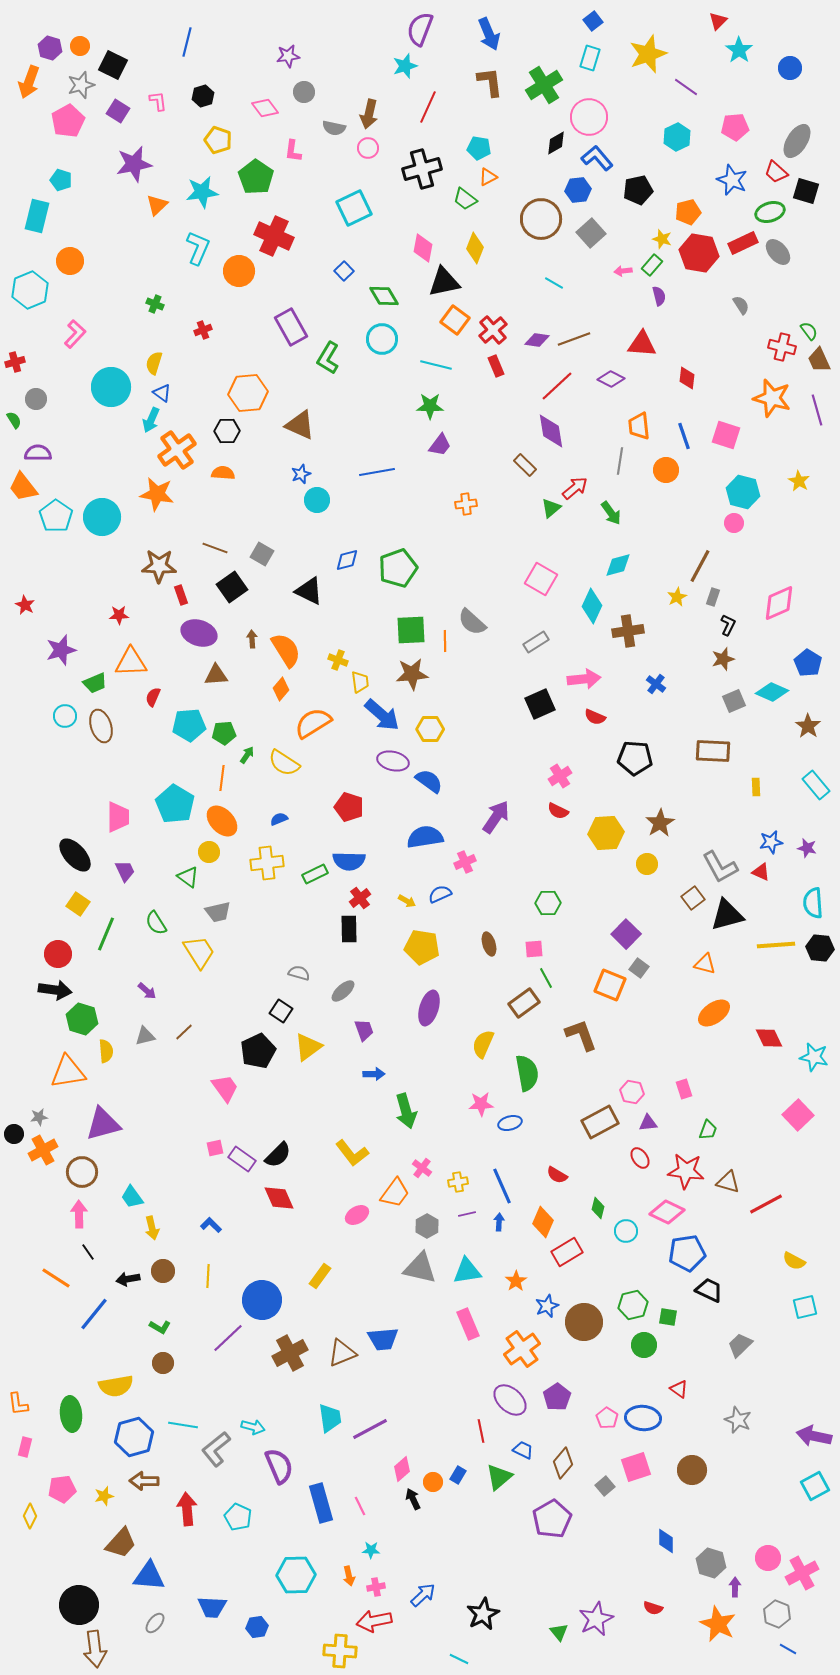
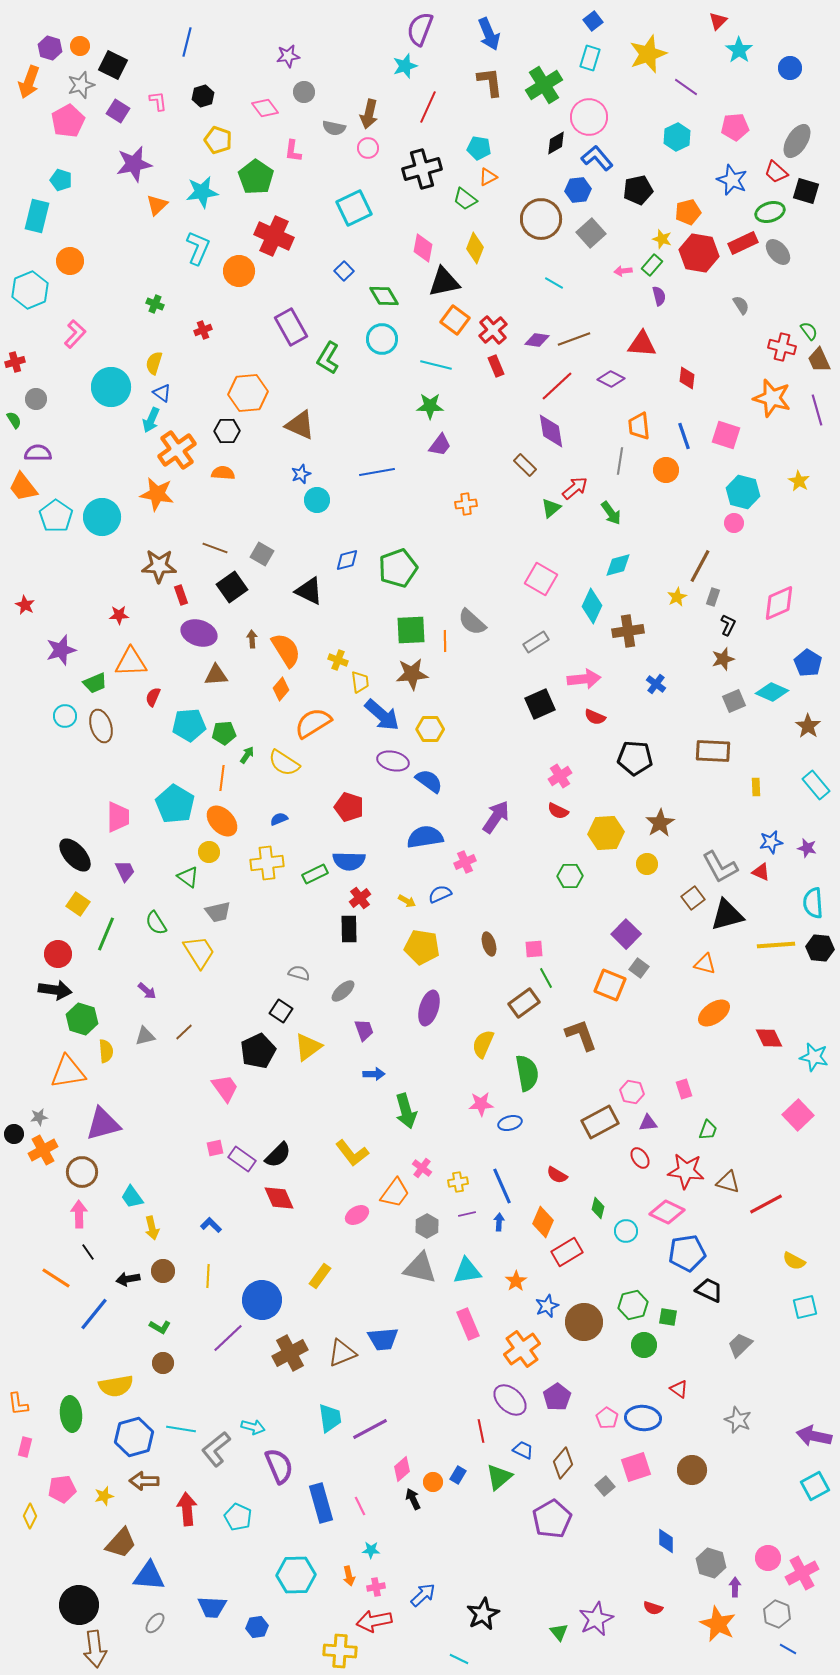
green hexagon at (548, 903): moved 22 px right, 27 px up
cyan line at (183, 1425): moved 2 px left, 4 px down
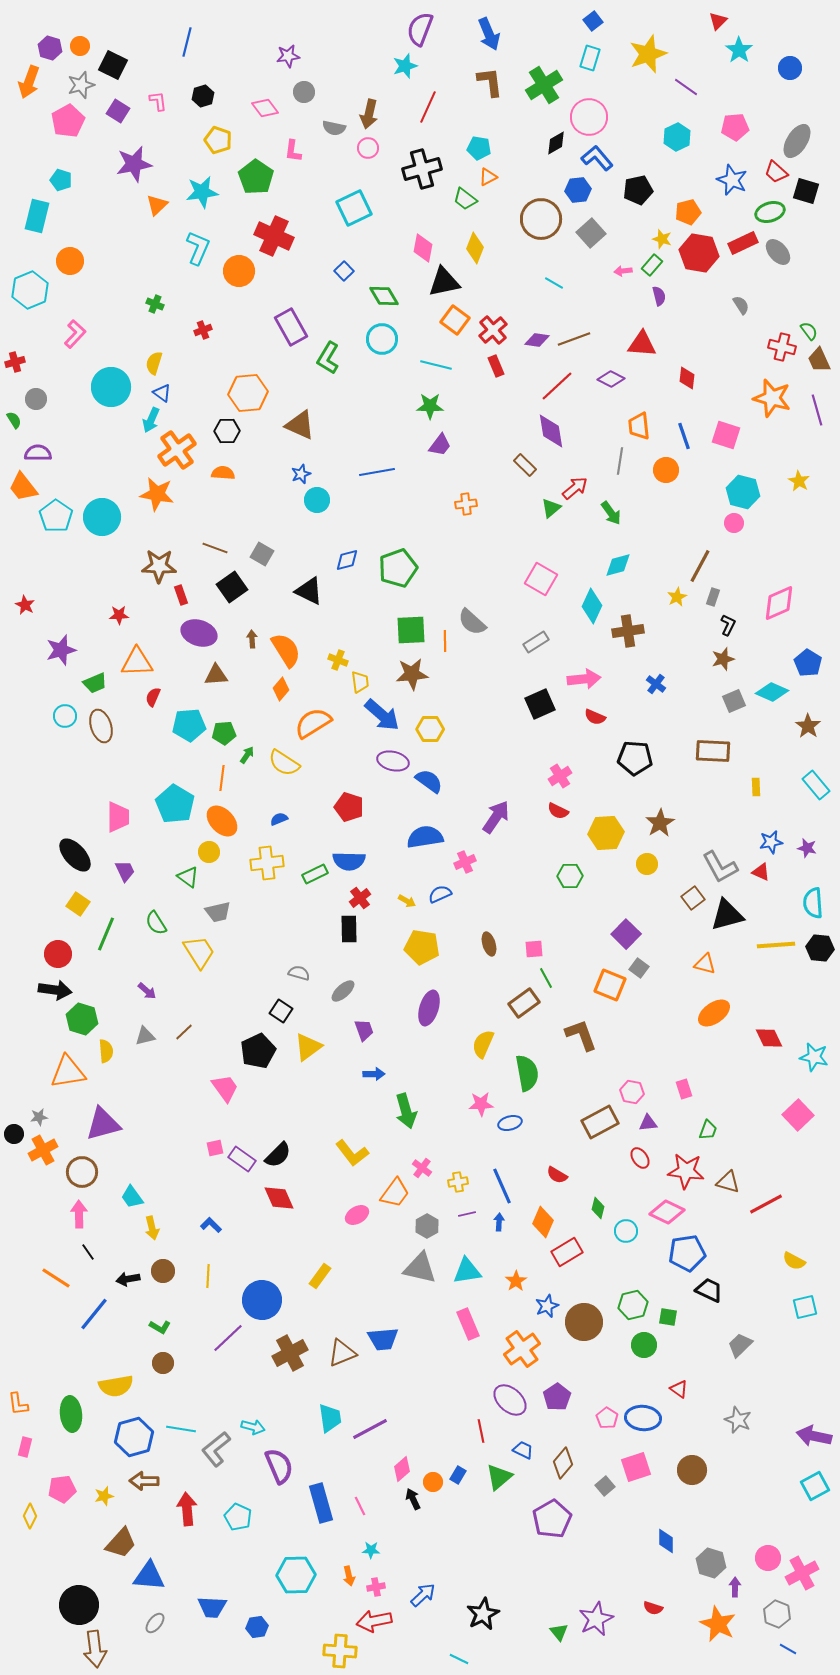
orange triangle at (131, 662): moved 6 px right
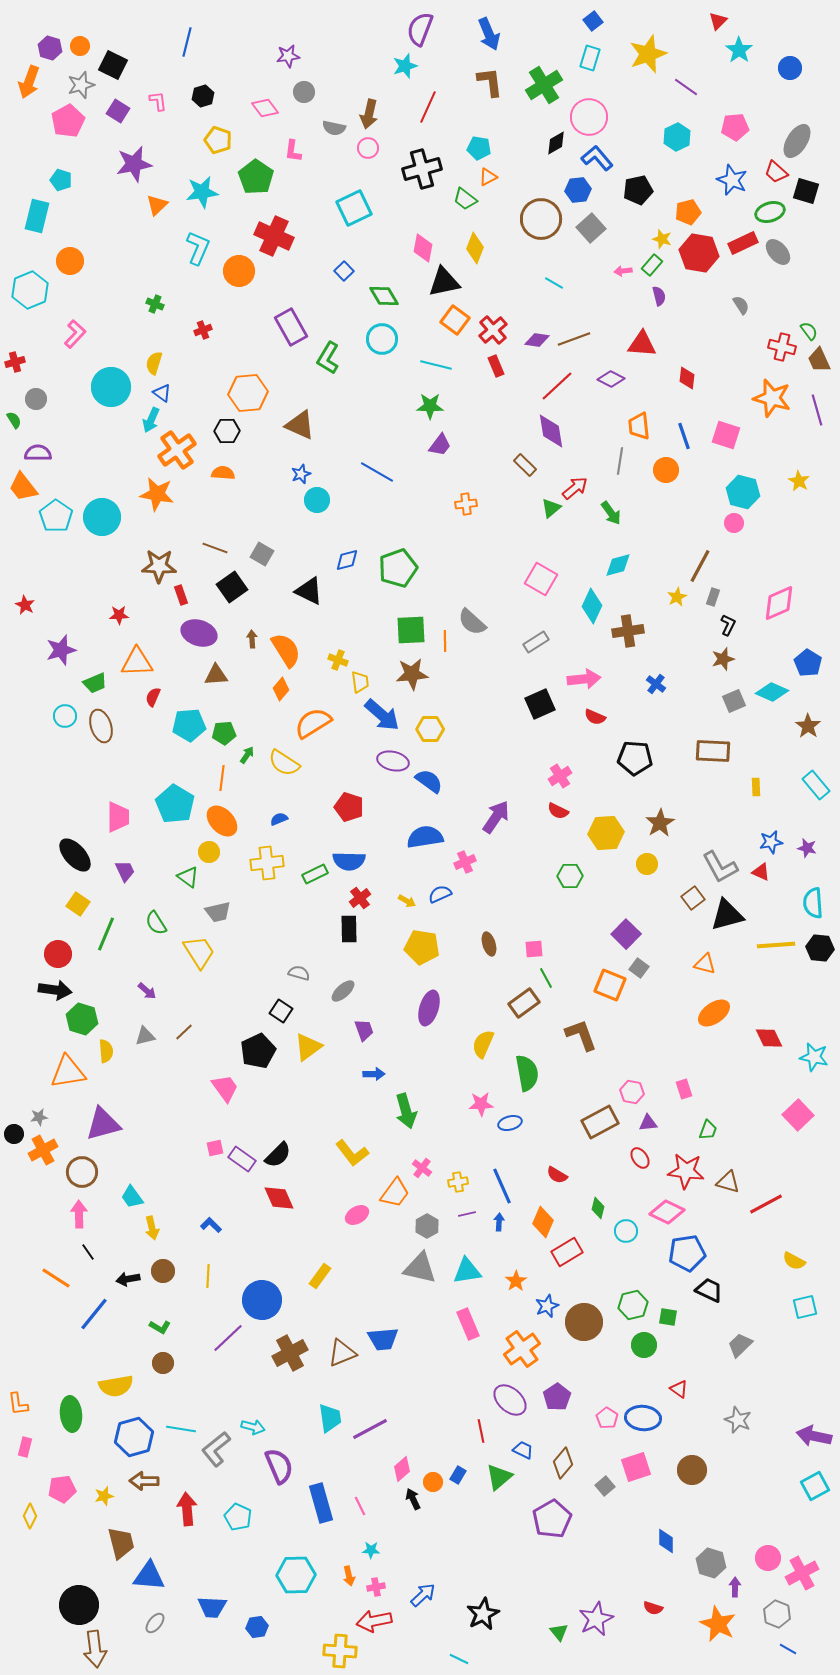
gray square at (591, 233): moved 5 px up
blue line at (377, 472): rotated 40 degrees clockwise
brown trapezoid at (121, 1543): rotated 56 degrees counterclockwise
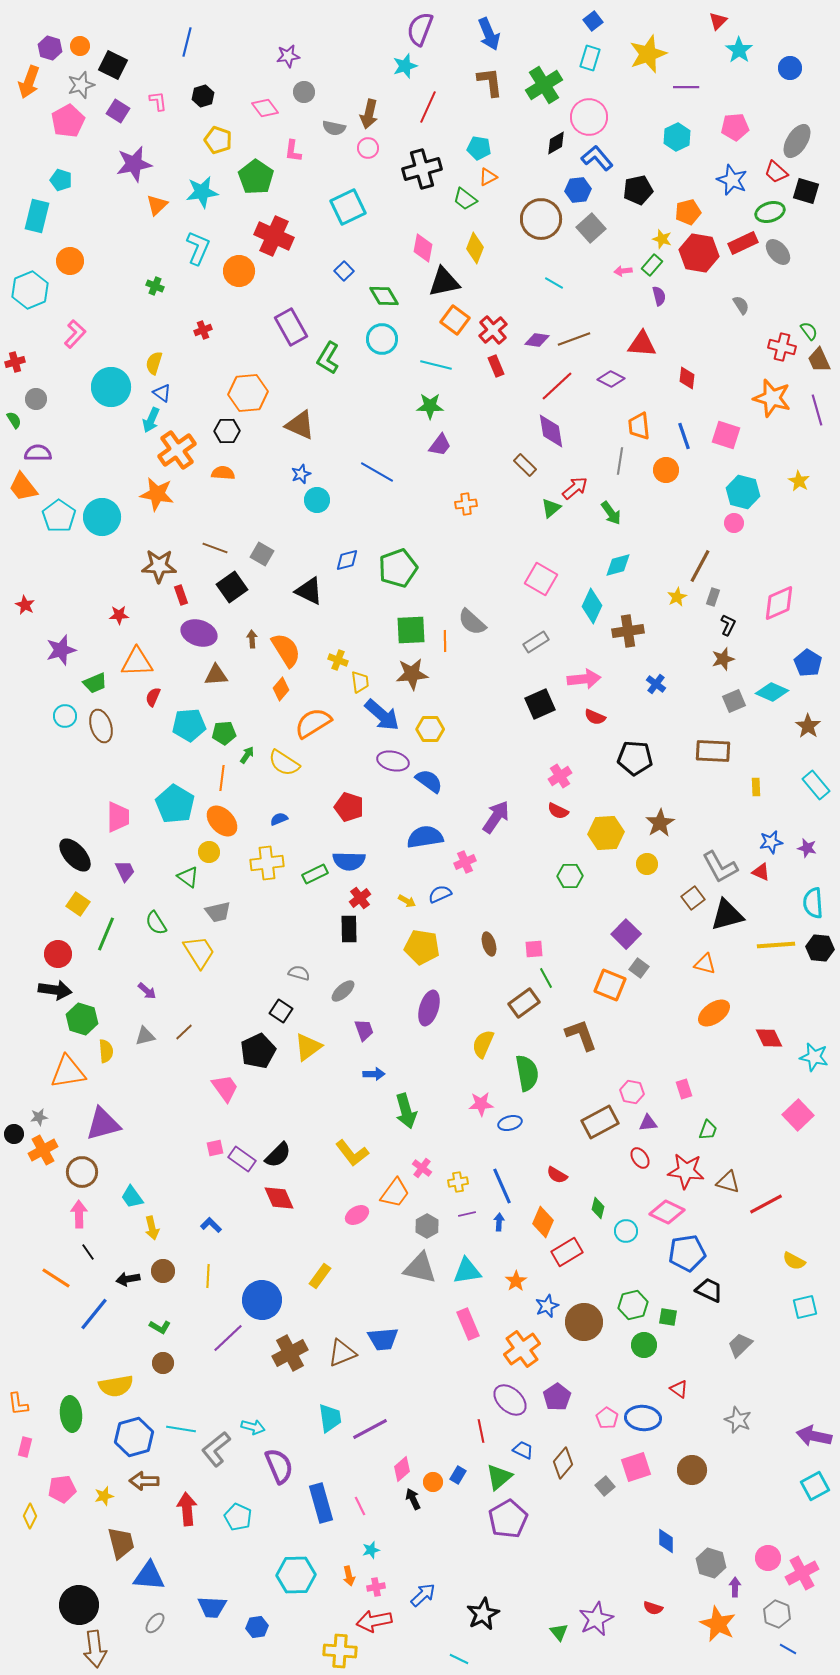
purple line at (686, 87): rotated 35 degrees counterclockwise
cyan square at (354, 208): moved 6 px left, 1 px up
green cross at (155, 304): moved 18 px up
cyan pentagon at (56, 516): moved 3 px right
purple pentagon at (552, 1519): moved 44 px left
cyan star at (371, 1550): rotated 18 degrees counterclockwise
